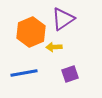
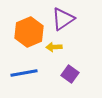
orange hexagon: moved 2 px left
purple square: rotated 36 degrees counterclockwise
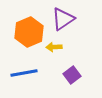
purple square: moved 2 px right, 1 px down; rotated 18 degrees clockwise
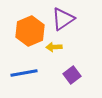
orange hexagon: moved 1 px right, 1 px up
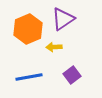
orange hexagon: moved 2 px left, 2 px up
blue line: moved 5 px right, 4 px down
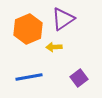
purple square: moved 7 px right, 3 px down
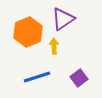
orange hexagon: moved 3 px down
yellow arrow: moved 1 px up; rotated 91 degrees clockwise
blue line: moved 8 px right; rotated 8 degrees counterclockwise
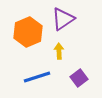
yellow arrow: moved 5 px right, 5 px down
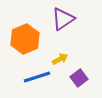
orange hexagon: moved 3 px left, 7 px down
yellow arrow: moved 1 px right, 8 px down; rotated 63 degrees clockwise
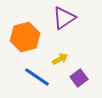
purple triangle: moved 1 px right, 1 px up
orange hexagon: moved 2 px up; rotated 8 degrees clockwise
blue line: rotated 52 degrees clockwise
